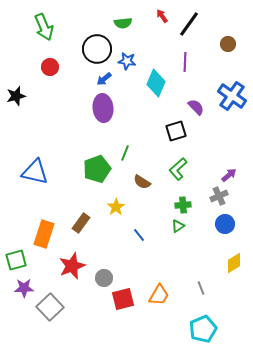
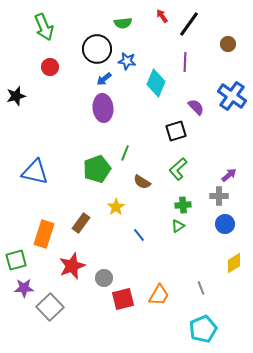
gray cross: rotated 24 degrees clockwise
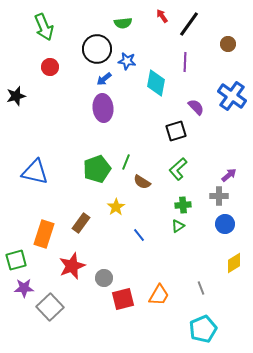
cyan diamond: rotated 12 degrees counterclockwise
green line: moved 1 px right, 9 px down
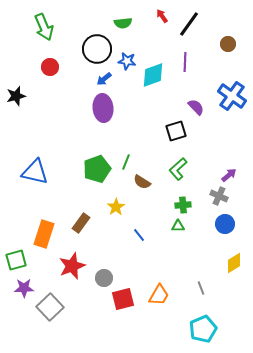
cyan diamond: moved 3 px left, 8 px up; rotated 60 degrees clockwise
gray cross: rotated 24 degrees clockwise
green triangle: rotated 32 degrees clockwise
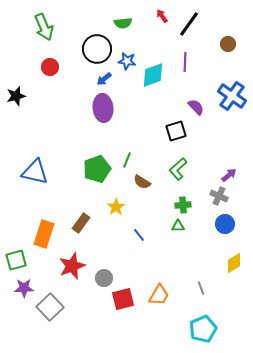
green line: moved 1 px right, 2 px up
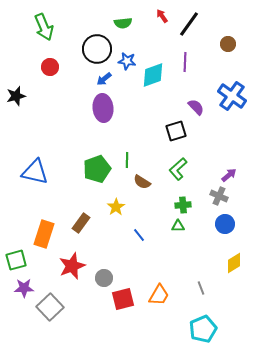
green line: rotated 21 degrees counterclockwise
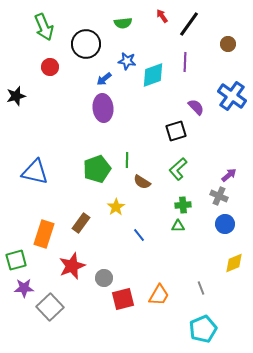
black circle: moved 11 px left, 5 px up
yellow diamond: rotated 10 degrees clockwise
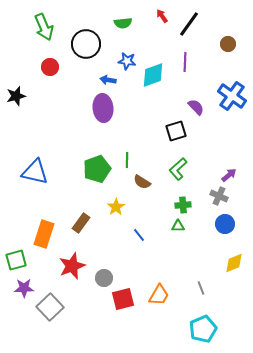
blue arrow: moved 4 px right, 1 px down; rotated 49 degrees clockwise
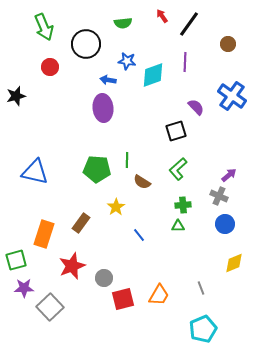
green pentagon: rotated 24 degrees clockwise
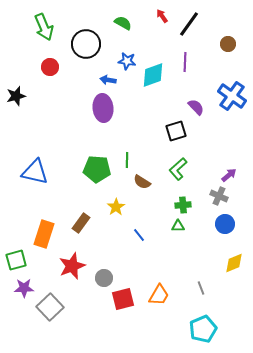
green semicircle: rotated 144 degrees counterclockwise
